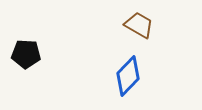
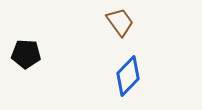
brown trapezoid: moved 19 px left, 3 px up; rotated 24 degrees clockwise
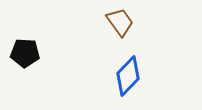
black pentagon: moved 1 px left, 1 px up
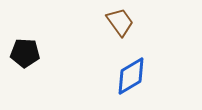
blue diamond: moved 3 px right; rotated 15 degrees clockwise
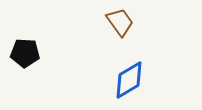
blue diamond: moved 2 px left, 4 px down
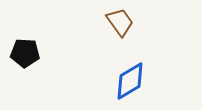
blue diamond: moved 1 px right, 1 px down
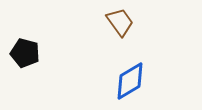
black pentagon: rotated 12 degrees clockwise
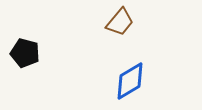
brown trapezoid: rotated 76 degrees clockwise
